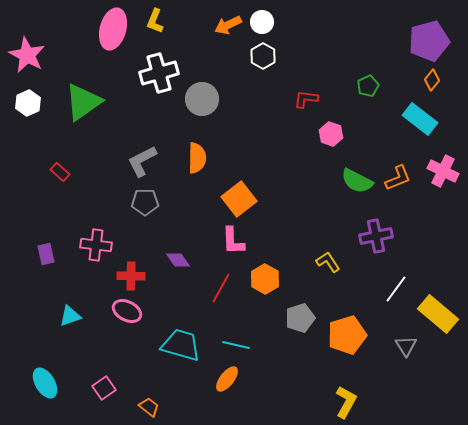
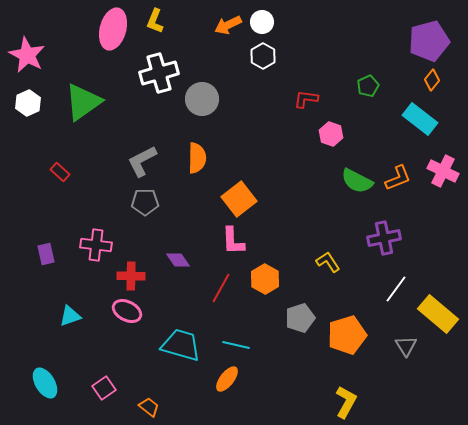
purple cross at (376, 236): moved 8 px right, 2 px down
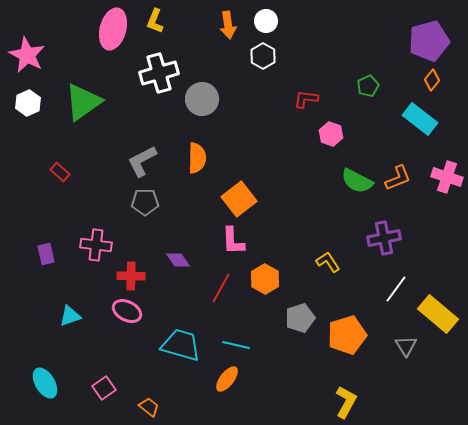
white circle at (262, 22): moved 4 px right, 1 px up
orange arrow at (228, 25): rotated 72 degrees counterclockwise
pink cross at (443, 171): moved 4 px right, 6 px down; rotated 8 degrees counterclockwise
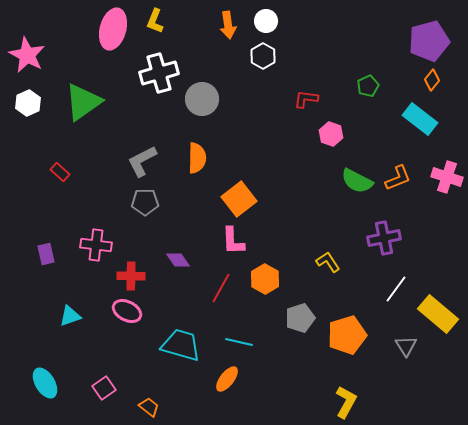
cyan line at (236, 345): moved 3 px right, 3 px up
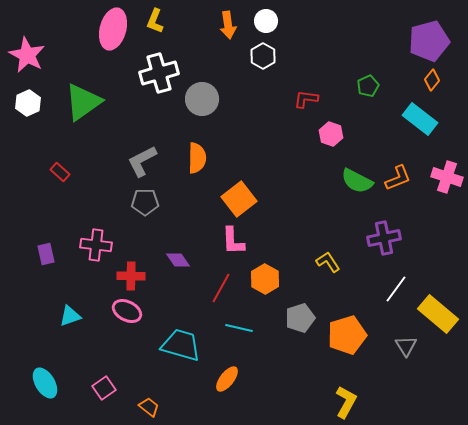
cyan line at (239, 342): moved 14 px up
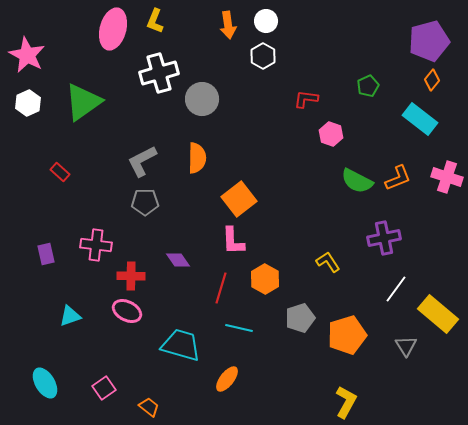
red line at (221, 288): rotated 12 degrees counterclockwise
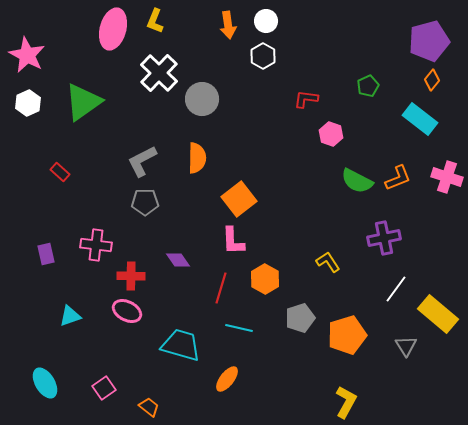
white cross at (159, 73): rotated 30 degrees counterclockwise
